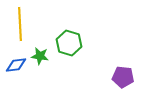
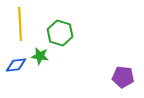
green hexagon: moved 9 px left, 10 px up
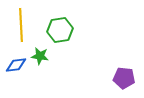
yellow line: moved 1 px right, 1 px down
green hexagon: moved 3 px up; rotated 25 degrees counterclockwise
purple pentagon: moved 1 px right, 1 px down
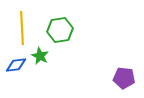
yellow line: moved 1 px right, 3 px down
green star: rotated 18 degrees clockwise
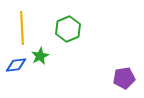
green hexagon: moved 8 px right, 1 px up; rotated 15 degrees counterclockwise
green star: rotated 18 degrees clockwise
purple pentagon: rotated 15 degrees counterclockwise
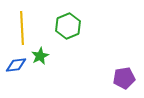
green hexagon: moved 3 px up
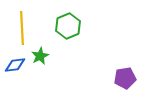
blue diamond: moved 1 px left
purple pentagon: moved 1 px right
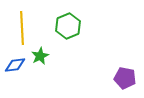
purple pentagon: rotated 20 degrees clockwise
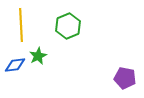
yellow line: moved 1 px left, 3 px up
green star: moved 2 px left
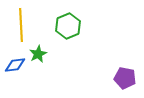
green star: moved 2 px up
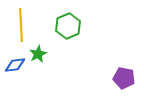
purple pentagon: moved 1 px left
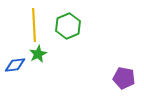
yellow line: moved 13 px right
